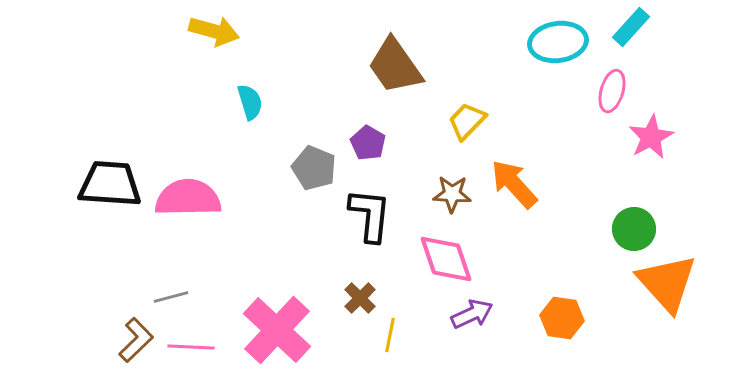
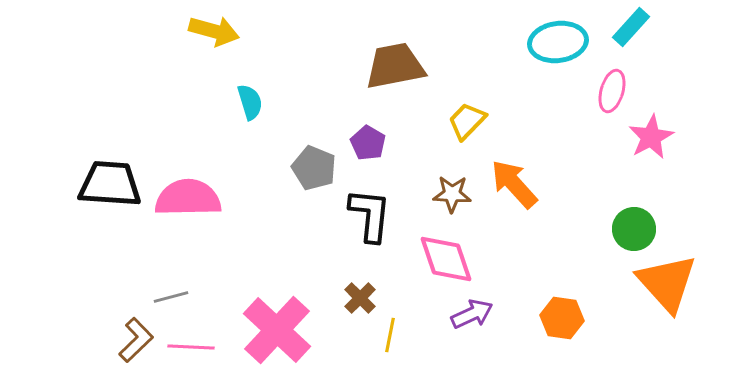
brown trapezoid: rotated 114 degrees clockwise
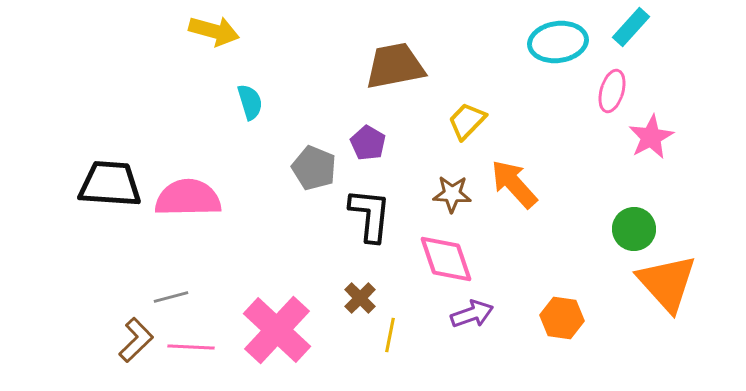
purple arrow: rotated 6 degrees clockwise
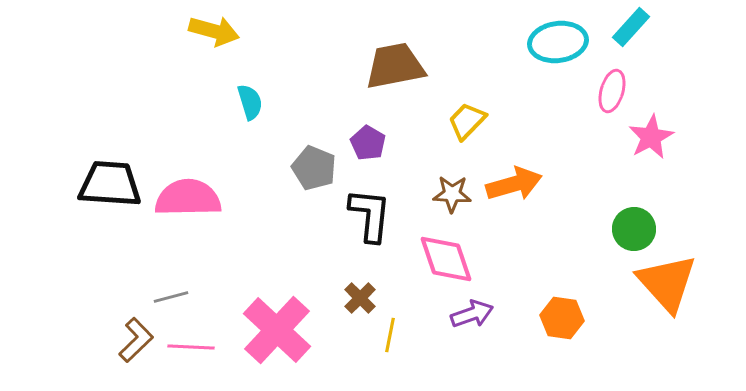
orange arrow: rotated 116 degrees clockwise
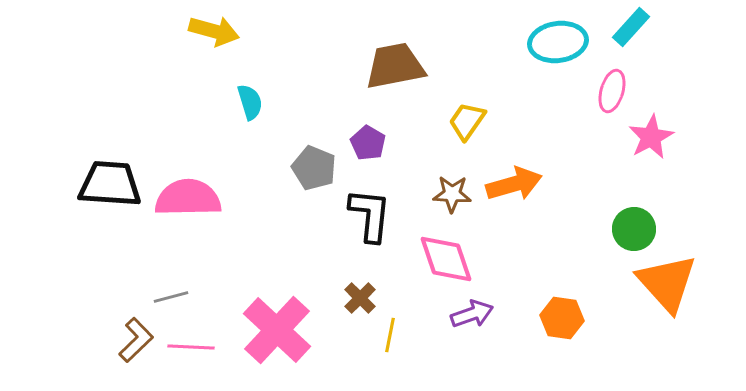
yellow trapezoid: rotated 9 degrees counterclockwise
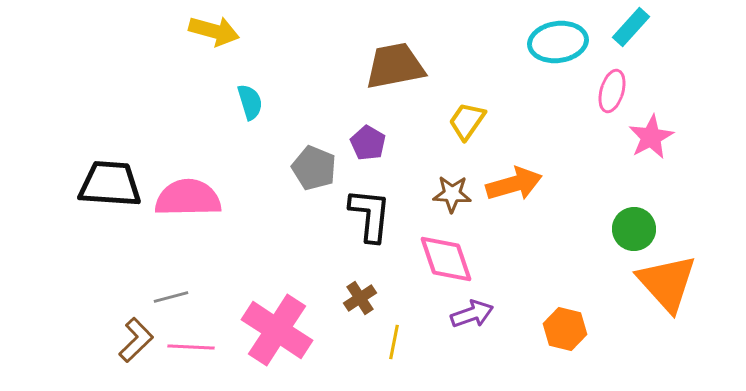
brown cross: rotated 12 degrees clockwise
orange hexagon: moved 3 px right, 11 px down; rotated 6 degrees clockwise
pink cross: rotated 10 degrees counterclockwise
yellow line: moved 4 px right, 7 px down
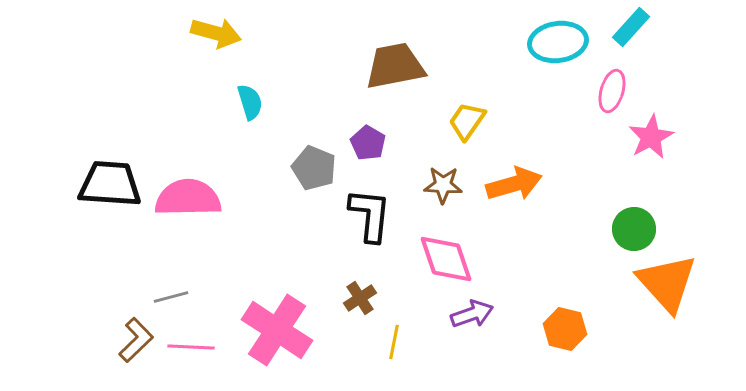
yellow arrow: moved 2 px right, 2 px down
brown star: moved 9 px left, 9 px up
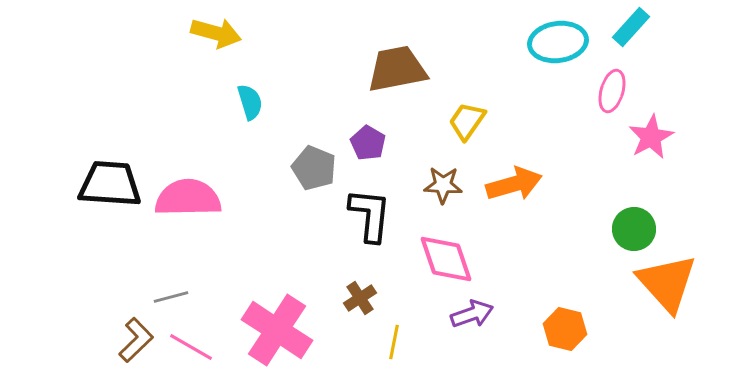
brown trapezoid: moved 2 px right, 3 px down
pink line: rotated 27 degrees clockwise
